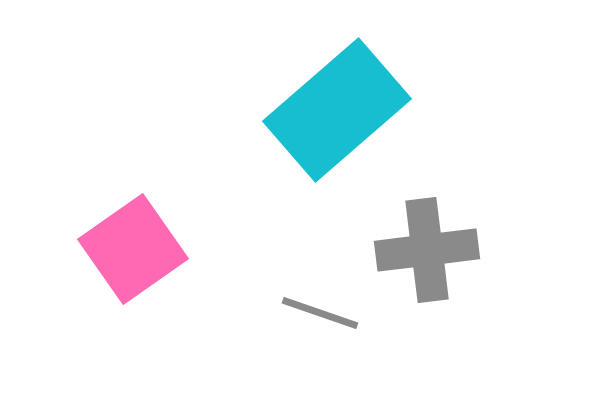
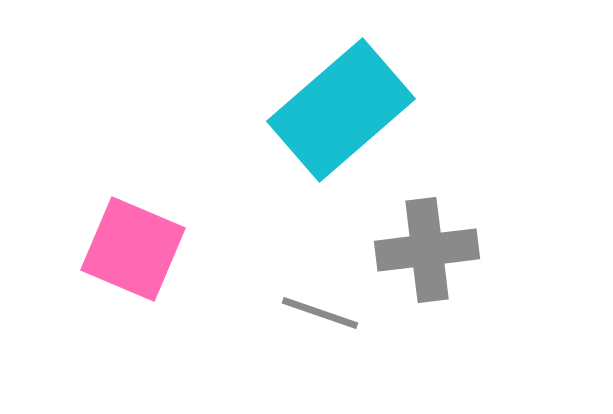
cyan rectangle: moved 4 px right
pink square: rotated 32 degrees counterclockwise
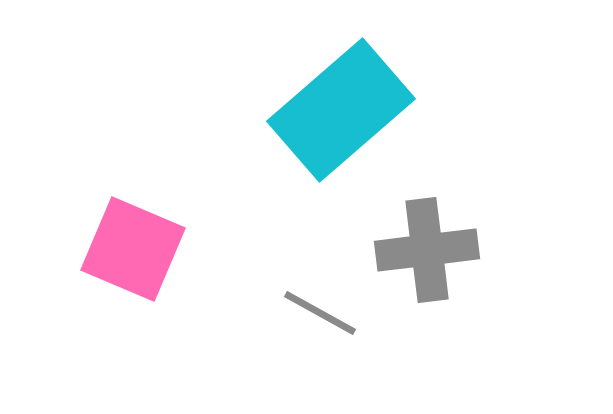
gray line: rotated 10 degrees clockwise
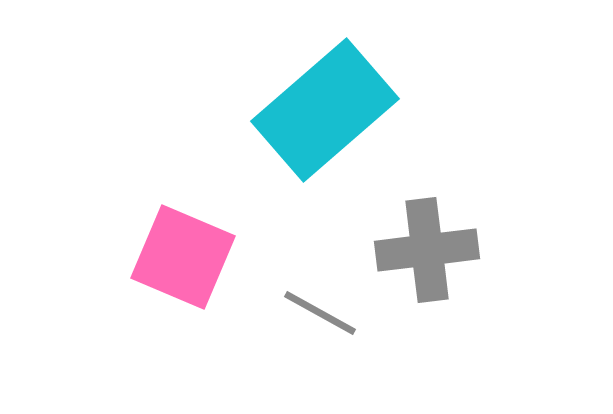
cyan rectangle: moved 16 px left
pink square: moved 50 px right, 8 px down
